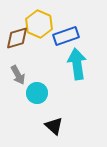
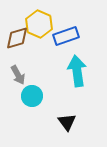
cyan arrow: moved 7 px down
cyan circle: moved 5 px left, 3 px down
black triangle: moved 13 px right, 4 px up; rotated 12 degrees clockwise
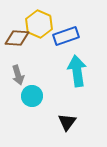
brown diamond: rotated 20 degrees clockwise
gray arrow: rotated 12 degrees clockwise
black triangle: rotated 12 degrees clockwise
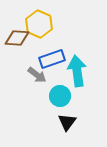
blue rectangle: moved 14 px left, 23 px down
gray arrow: moved 19 px right; rotated 36 degrees counterclockwise
cyan circle: moved 28 px right
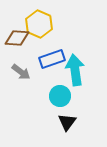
cyan arrow: moved 2 px left, 1 px up
gray arrow: moved 16 px left, 3 px up
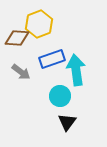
yellow hexagon: rotated 16 degrees clockwise
cyan arrow: moved 1 px right
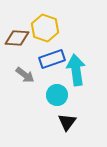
yellow hexagon: moved 6 px right, 4 px down; rotated 20 degrees counterclockwise
gray arrow: moved 4 px right, 3 px down
cyan circle: moved 3 px left, 1 px up
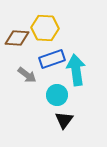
yellow hexagon: rotated 16 degrees counterclockwise
gray arrow: moved 2 px right
black triangle: moved 3 px left, 2 px up
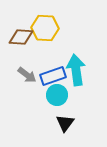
brown diamond: moved 4 px right, 1 px up
blue rectangle: moved 1 px right, 17 px down
black triangle: moved 1 px right, 3 px down
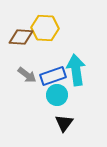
black triangle: moved 1 px left
